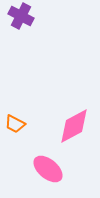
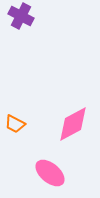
pink diamond: moved 1 px left, 2 px up
pink ellipse: moved 2 px right, 4 px down
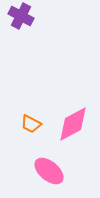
orange trapezoid: moved 16 px right
pink ellipse: moved 1 px left, 2 px up
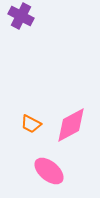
pink diamond: moved 2 px left, 1 px down
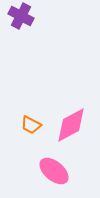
orange trapezoid: moved 1 px down
pink ellipse: moved 5 px right
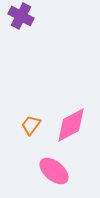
orange trapezoid: rotated 100 degrees clockwise
